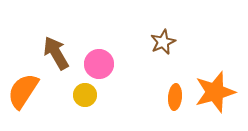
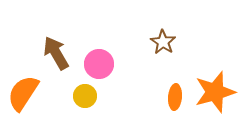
brown star: rotated 15 degrees counterclockwise
orange semicircle: moved 2 px down
yellow circle: moved 1 px down
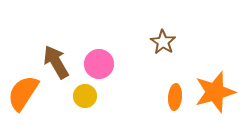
brown arrow: moved 9 px down
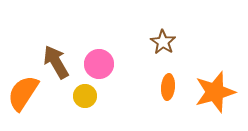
orange ellipse: moved 7 px left, 10 px up
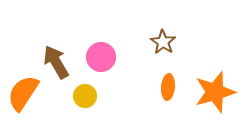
pink circle: moved 2 px right, 7 px up
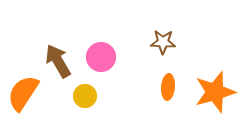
brown star: rotated 30 degrees counterclockwise
brown arrow: moved 2 px right, 1 px up
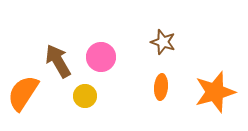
brown star: rotated 15 degrees clockwise
orange ellipse: moved 7 px left
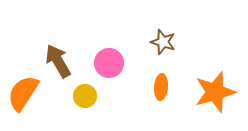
pink circle: moved 8 px right, 6 px down
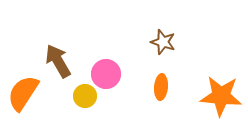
pink circle: moved 3 px left, 11 px down
orange star: moved 6 px right, 4 px down; rotated 21 degrees clockwise
